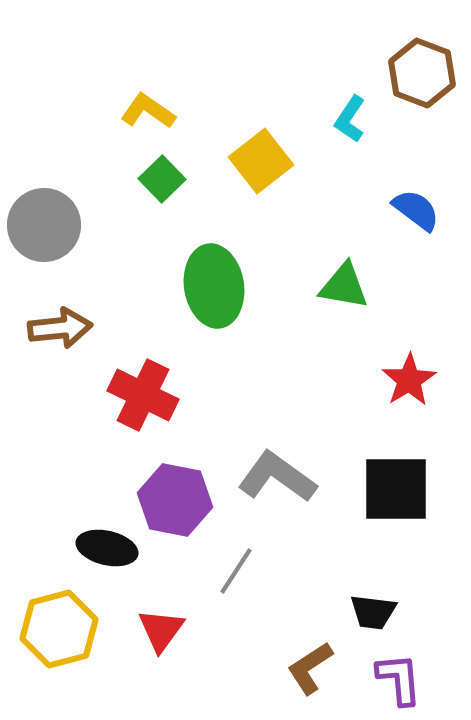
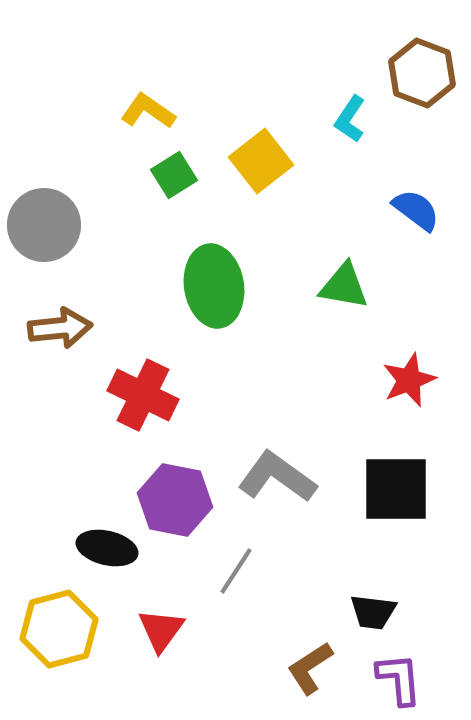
green square: moved 12 px right, 4 px up; rotated 12 degrees clockwise
red star: rotated 10 degrees clockwise
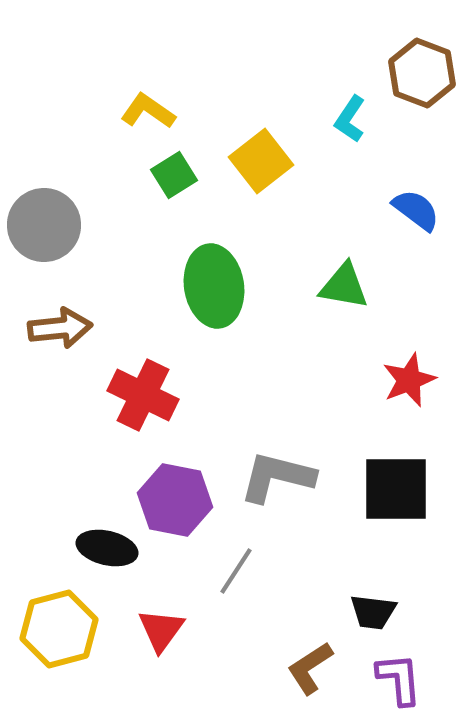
gray L-shape: rotated 22 degrees counterclockwise
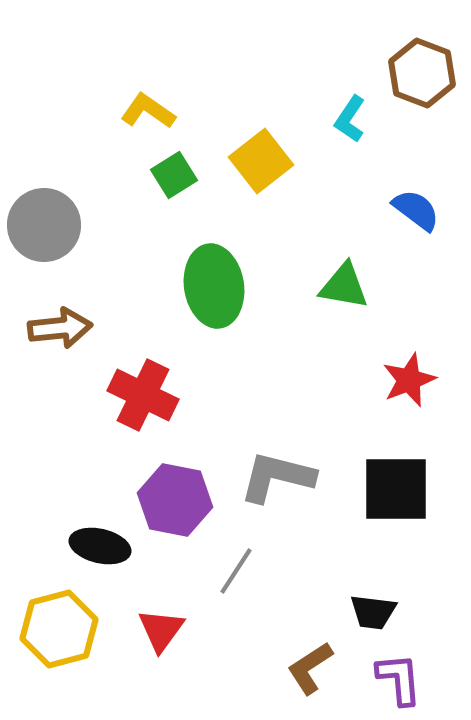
black ellipse: moved 7 px left, 2 px up
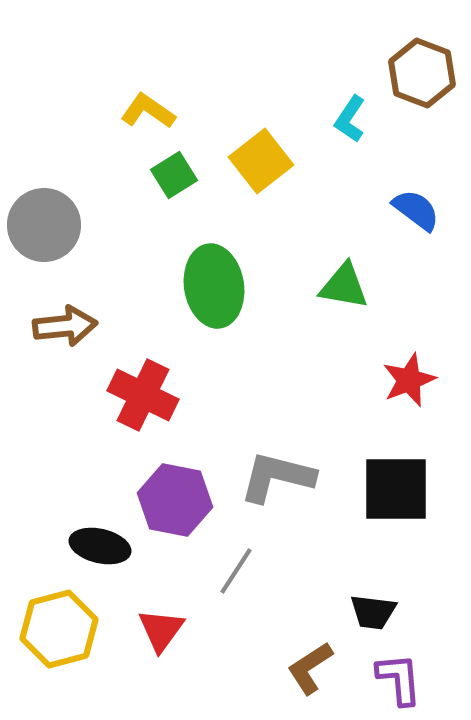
brown arrow: moved 5 px right, 2 px up
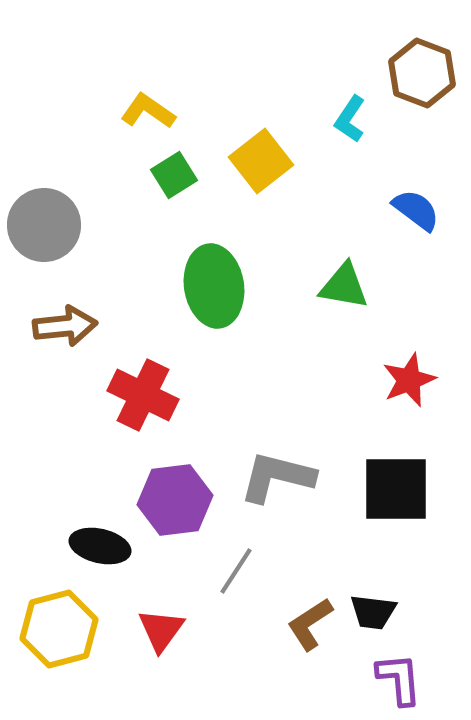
purple hexagon: rotated 18 degrees counterclockwise
brown L-shape: moved 44 px up
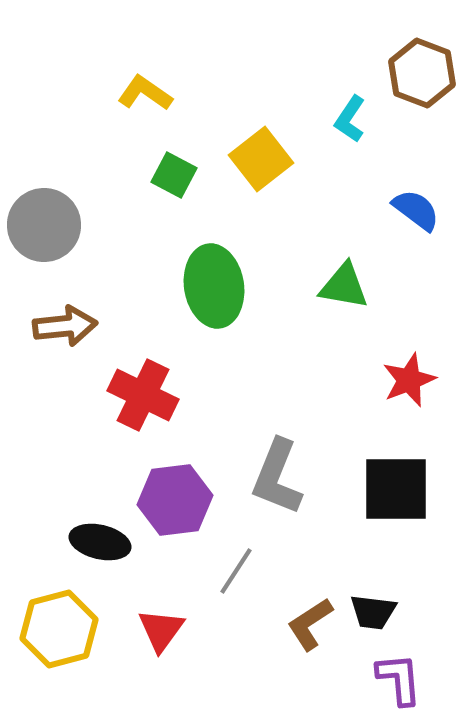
yellow L-shape: moved 3 px left, 18 px up
yellow square: moved 2 px up
green square: rotated 30 degrees counterclockwise
gray L-shape: rotated 82 degrees counterclockwise
black ellipse: moved 4 px up
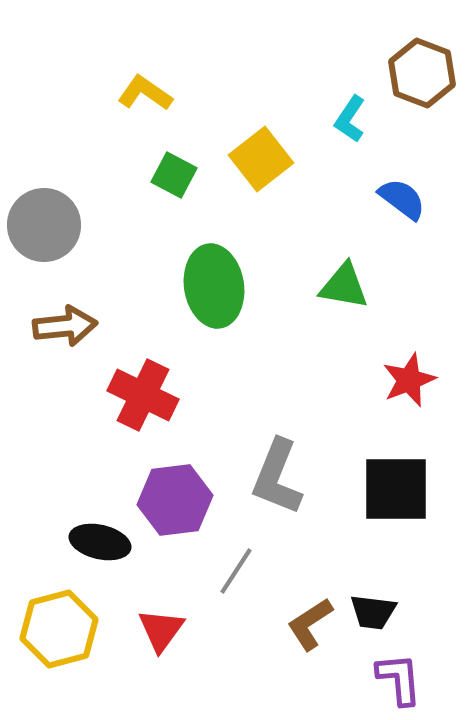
blue semicircle: moved 14 px left, 11 px up
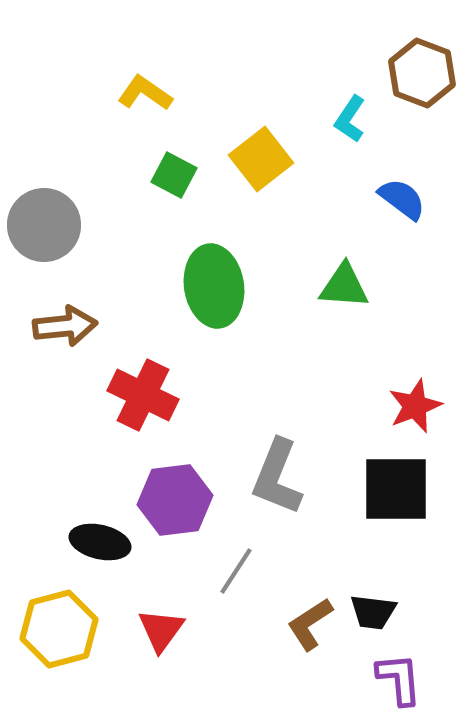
green triangle: rotated 6 degrees counterclockwise
red star: moved 6 px right, 26 px down
